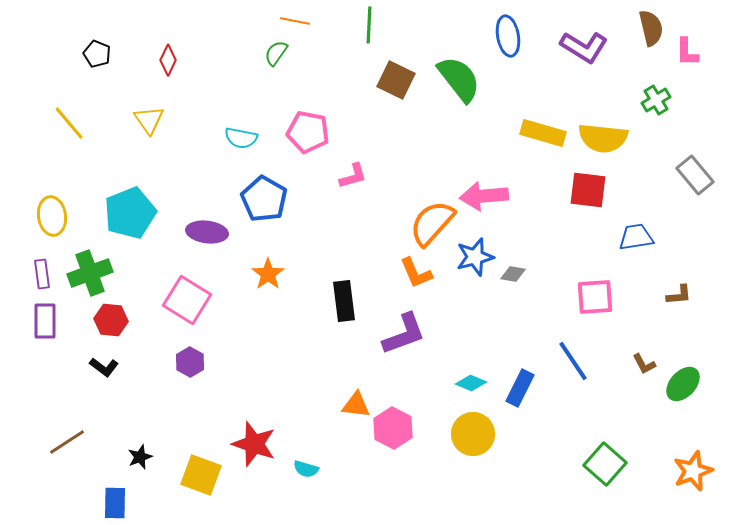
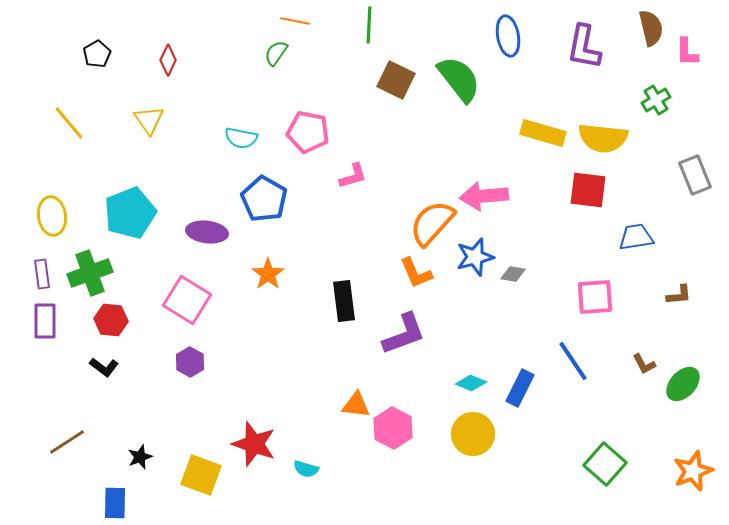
purple L-shape at (584, 47): rotated 69 degrees clockwise
black pentagon at (97, 54): rotated 20 degrees clockwise
gray rectangle at (695, 175): rotated 18 degrees clockwise
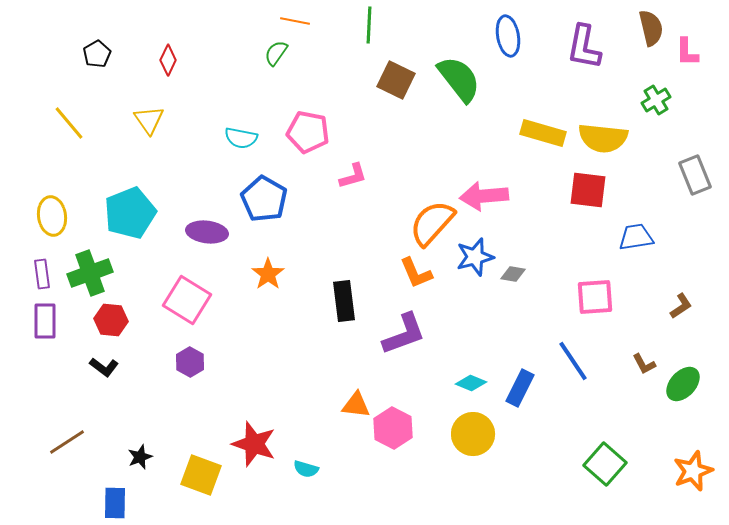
brown L-shape at (679, 295): moved 2 px right, 11 px down; rotated 28 degrees counterclockwise
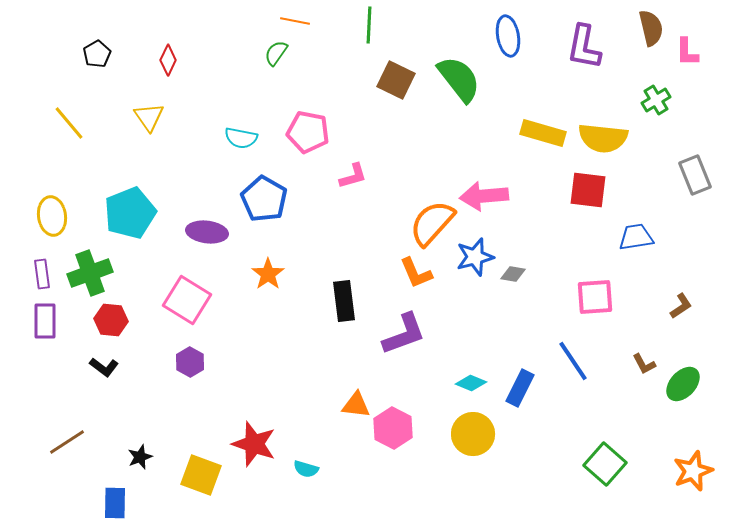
yellow triangle at (149, 120): moved 3 px up
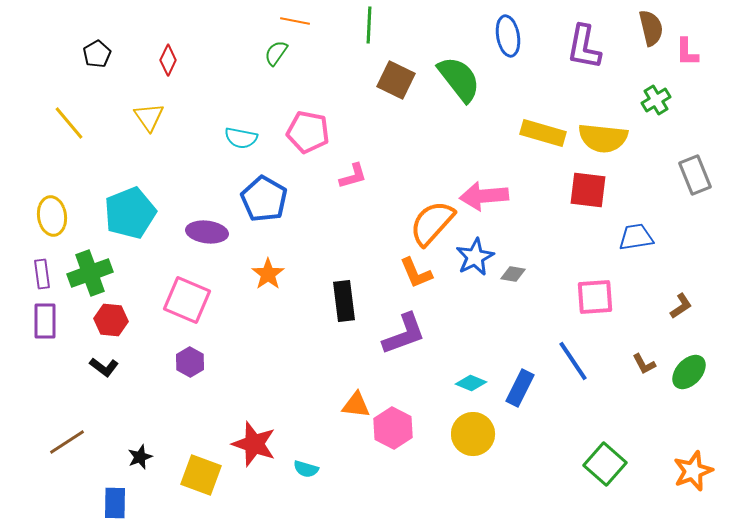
blue star at (475, 257): rotated 12 degrees counterclockwise
pink square at (187, 300): rotated 9 degrees counterclockwise
green ellipse at (683, 384): moved 6 px right, 12 px up
